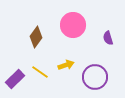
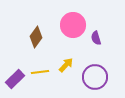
purple semicircle: moved 12 px left
yellow arrow: rotated 28 degrees counterclockwise
yellow line: rotated 42 degrees counterclockwise
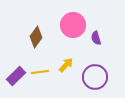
purple rectangle: moved 1 px right, 3 px up
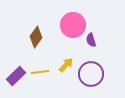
purple semicircle: moved 5 px left, 2 px down
purple circle: moved 4 px left, 3 px up
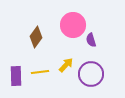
purple rectangle: rotated 48 degrees counterclockwise
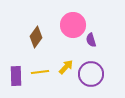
yellow arrow: moved 2 px down
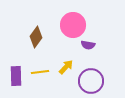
purple semicircle: moved 3 px left, 5 px down; rotated 64 degrees counterclockwise
purple circle: moved 7 px down
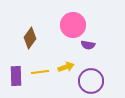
brown diamond: moved 6 px left, 1 px down
yellow arrow: rotated 28 degrees clockwise
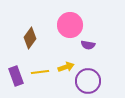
pink circle: moved 3 px left
purple rectangle: rotated 18 degrees counterclockwise
purple circle: moved 3 px left
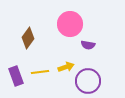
pink circle: moved 1 px up
brown diamond: moved 2 px left
